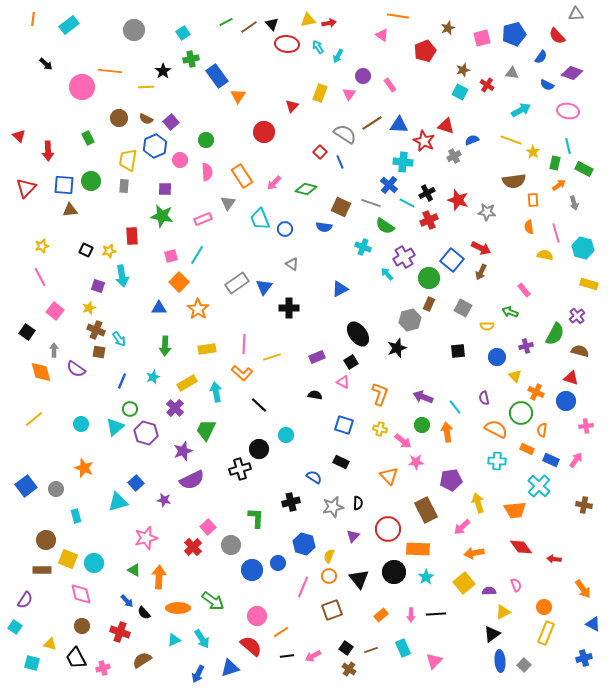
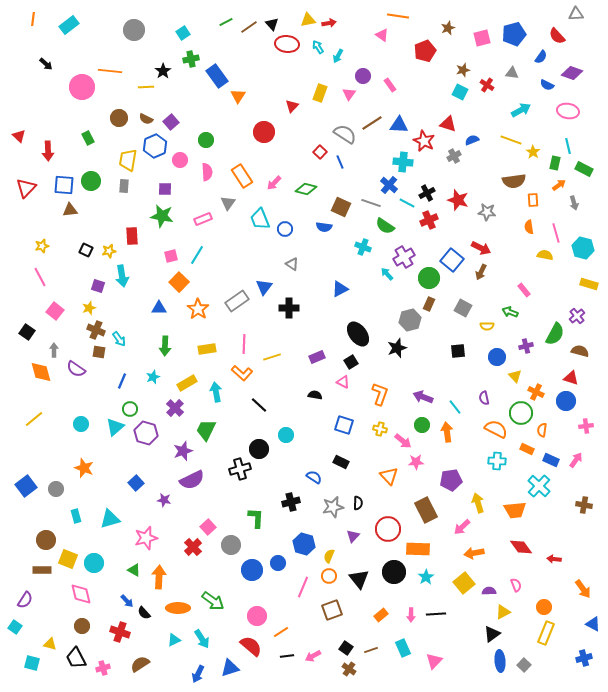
red triangle at (446, 126): moved 2 px right, 2 px up
gray rectangle at (237, 283): moved 18 px down
cyan triangle at (118, 502): moved 8 px left, 17 px down
brown semicircle at (142, 660): moved 2 px left, 4 px down
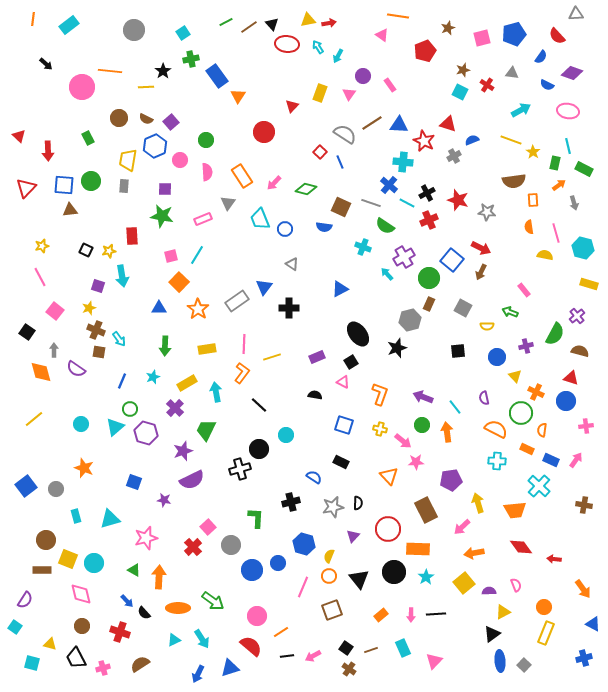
orange L-shape at (242, 373): rotated 95 degrees counterclockwise
blue square at (136, 483): moved 2 px left, 1 px up; rotated 28 degrees counterclockwise
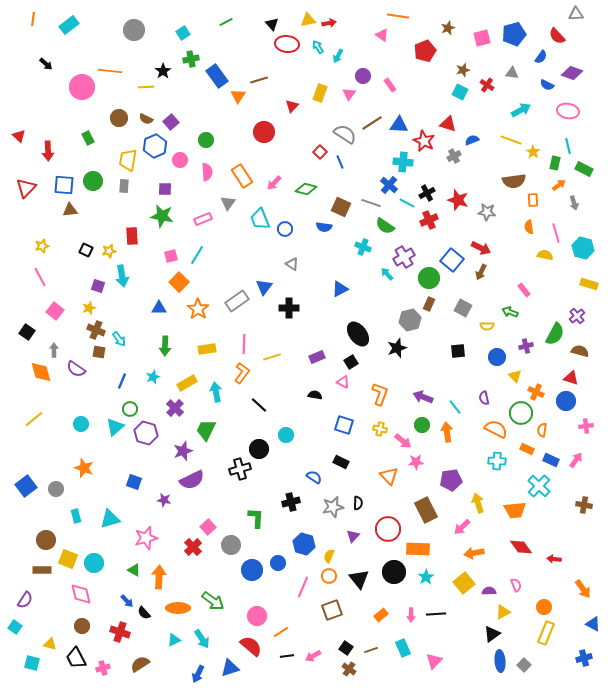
brown line at (249, 27): moved 10 px right, 53 px down; rotated 18 degrees clockwise
green circle at (91, 181): moved 2 px right
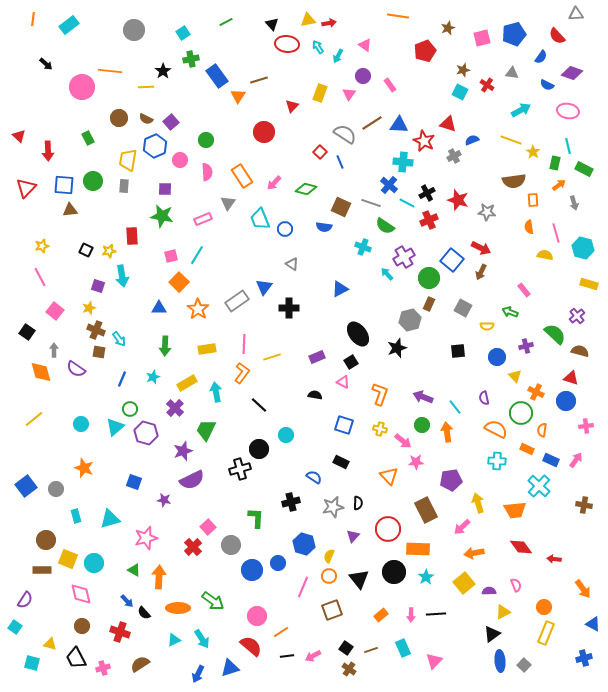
pink triangle at (382, 35): moved 17 px left, 10 px down
green semicircle at (555, 334): rotated 75 degrees counterclockwise
blue line at (122, 381): moved 2 px up
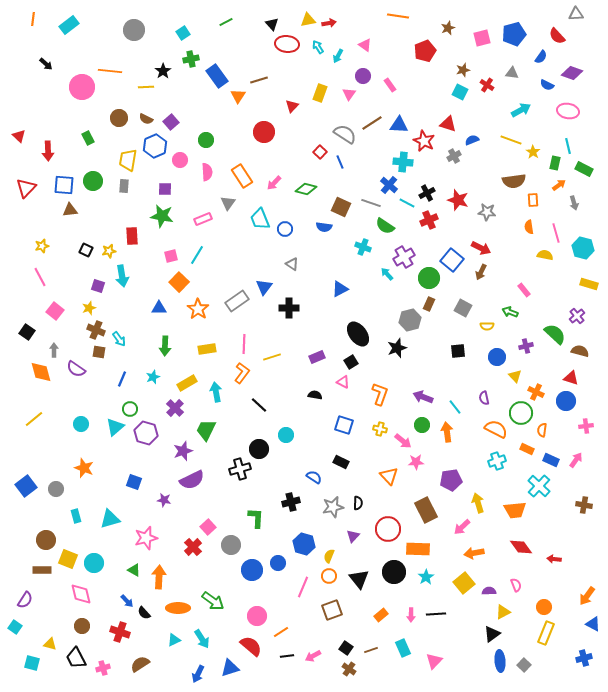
cyan cross at (497, 461): rotated 24 degrees counterclockwise
orange arrow at (583, 589): moved 4 px right, 7 px down; rotated 72 degrees clockwise
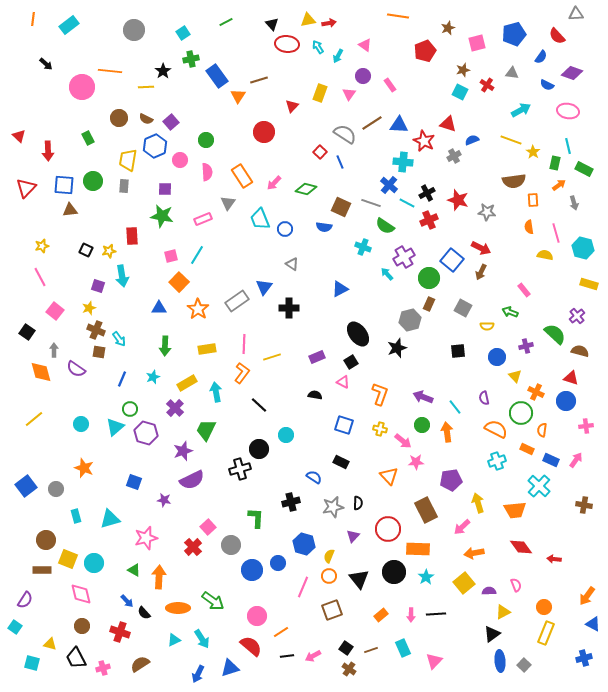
pink square at (482, 38): moved 5 px left, 5 px down
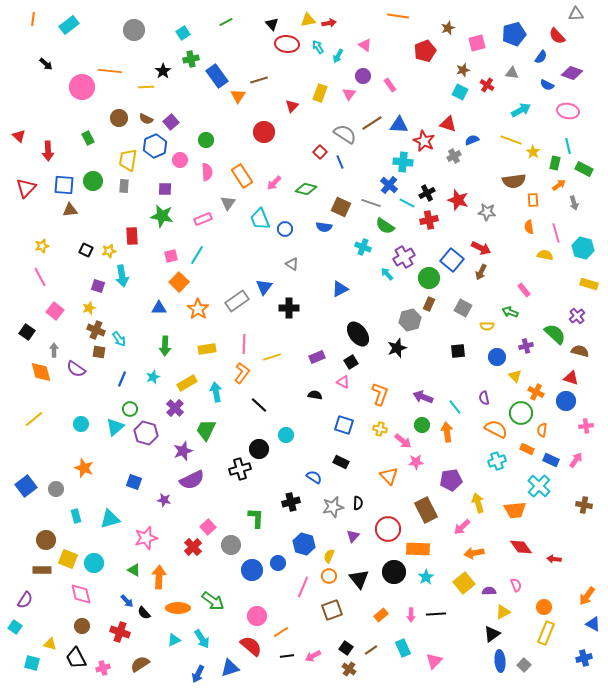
red cross at (429, 220): rotated 12 degrees clockwise
brown line at (371, 650): rotated 16 degrees counterclockwise
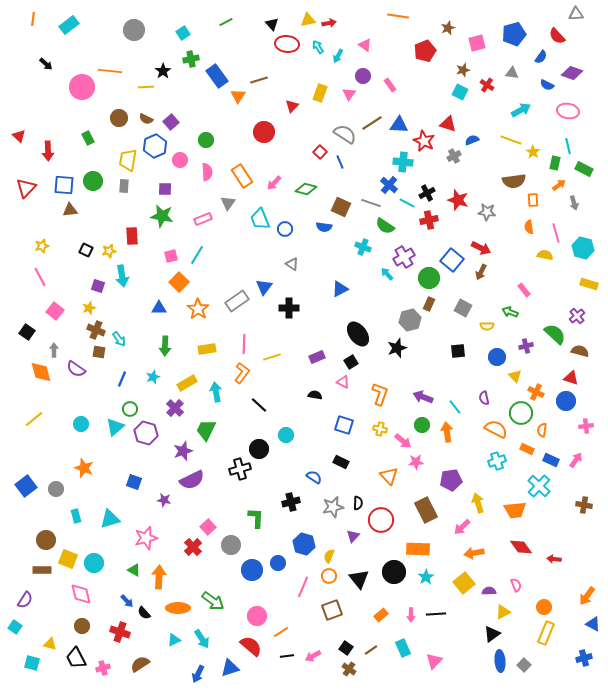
red circle at (388, 529): moved 7 px left, 9 px up
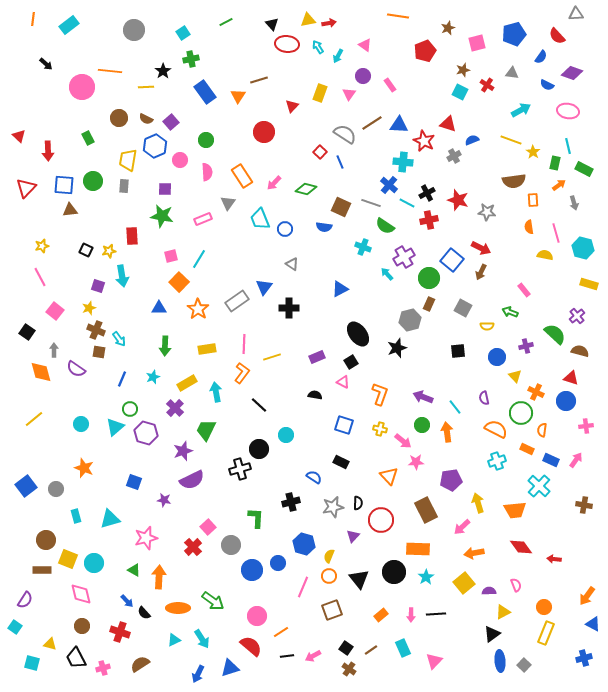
blue rectangle at (217, 76): moved 12 px left, 16 px down
cyan line at (197, 255): moved 2 px right, 4 px down
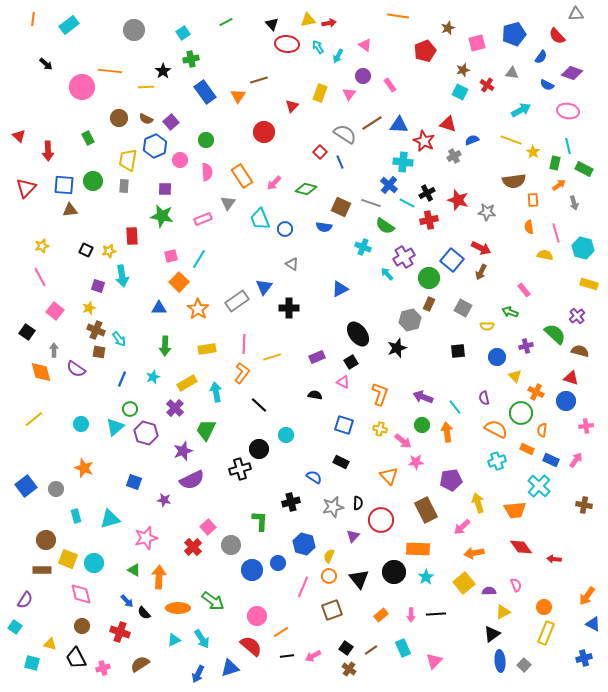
green L-shape at (256, 518): moved 4 px right, 3 px down
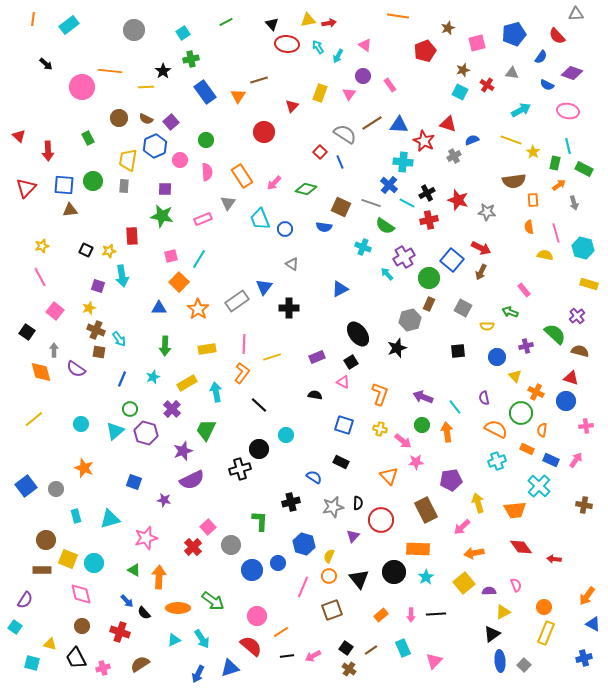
purple cross at (175, 408): moved 3 px left, 1 px down
cyan triangle at (115, 427): moved 4 px down
